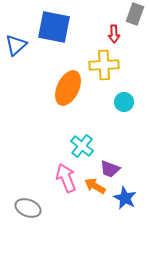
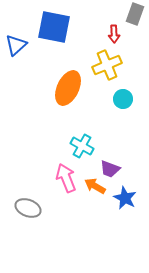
yellow cross: moved 3 px right; rotated 20 degrees counterclockwise
cyan circle: moved 1 px left, 3 px up
cyan cross: rotated 10 degrees counterclockwise
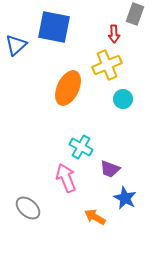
cyan cross: moved 1 px left, 1 px down
orange arrow: moved 31 px down
gray ellipse: rotated 20 degrees clockwise
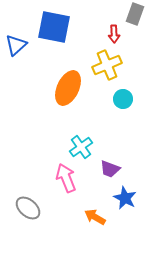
cyan cross: rotated 25 degrees clockwise
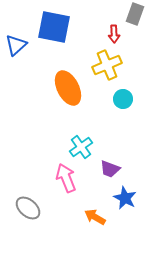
orange ellipse: rotated 52 degrees counterclockwise
